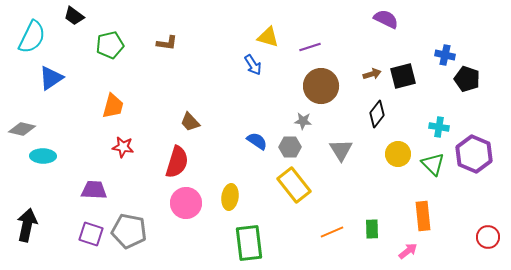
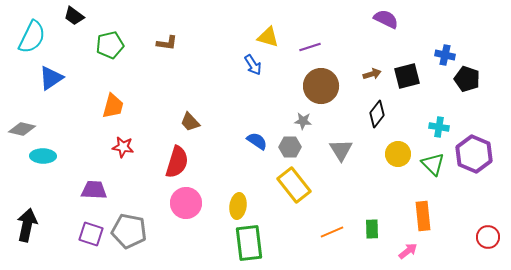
black square at (403, 76): moved 4 px right
yellow ellipse at (230, 197): moved 8 px right, 9 px down
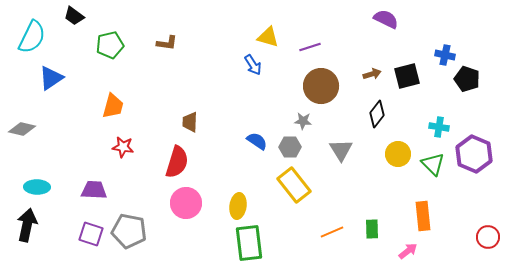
brown trapezoid at (190, 122): rotated 45 degrees clockwise
cyan ellipse at (43, 156): moved 6 px left, 31 px down
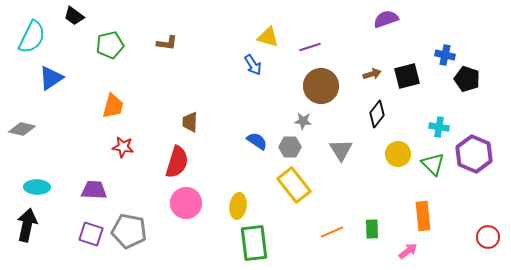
purple semicircle at (386, 19): rotated 45 degrees counterclockwise
green rectangle at (249, 243): moved 5 px right
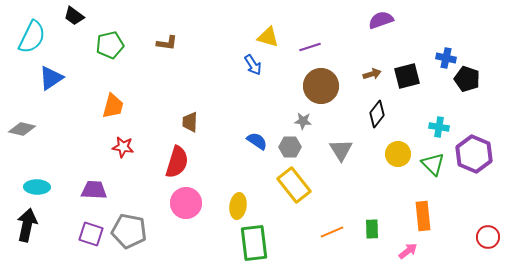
purple semicircle at (386, 19): moved 5 px left, 1 px down
blue cross at (445, 55): moved 1 px right, 3 px down
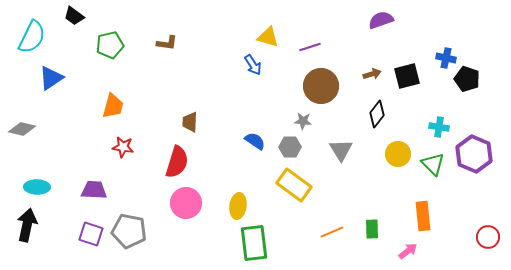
blue semicircle at (257, 141): moved 2 px left
yellow rectangle at (294, 185): rotated 16 degrees counterclockwise
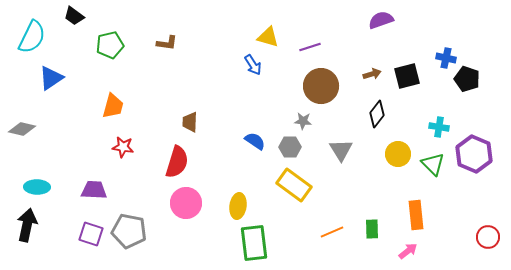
orange rectangle at (423, 216): moved 7 px left, 1 px up
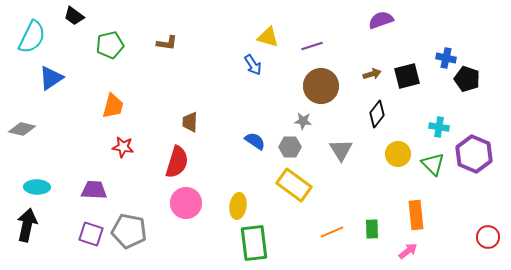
purple line at (310, 47): moved 2 px right, 1 px up
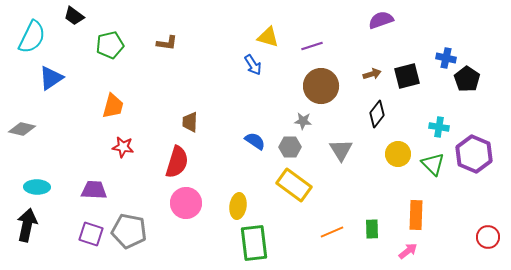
black pentagon at (467, 79): rotated 15 degrees clockwise
orange rectangle at (416, 215): rotated 8 degrees clockwise
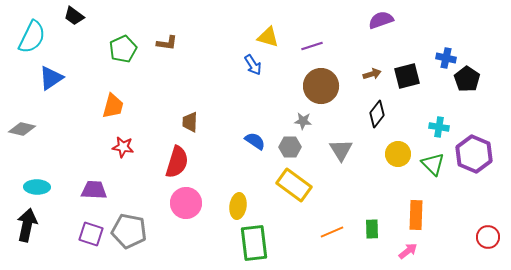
green pentagon at (110, 45): moved 13 px right, 4 px down; rotated 12 degrees counterclockwise
